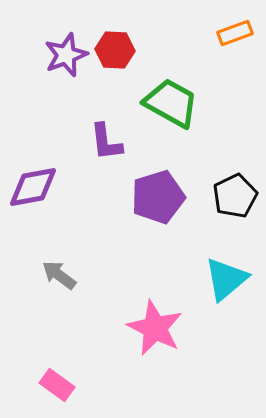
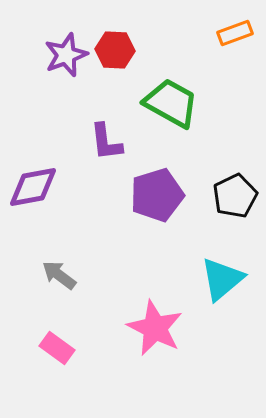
purple pentagon: moved 1 px left, 2 px up
cyan triangle: moved 4 px left
pink rectangle: moved 37 px up
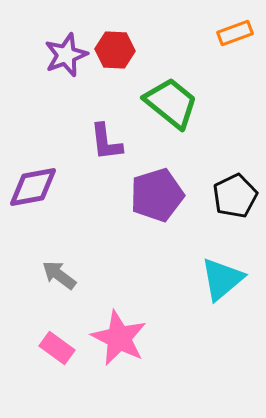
green trapezoid: rotated 10 degrees clockwise
pink star: moved 36 px left, 10 px down
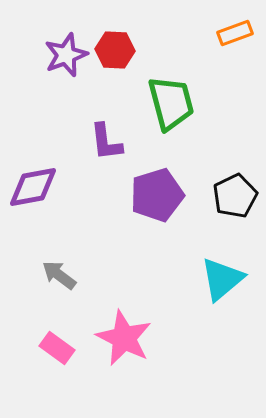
green trapezoid: rotated 36 degrees clockwise
pink star: moved 5 px right
